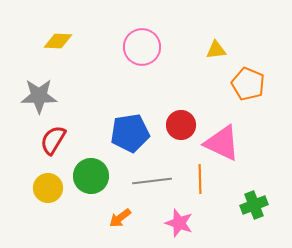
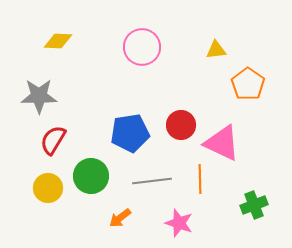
orange pentagon: rotated 12 degrees clockwise
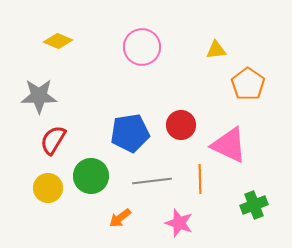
yellow diamond: rotated 20 degrees clockwise
pink triangle: moved 7 px right, 2 px down
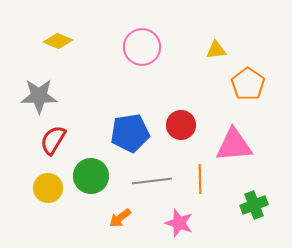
pink triangle: moved 5 px right; rotated 30 degrees counterclockwise
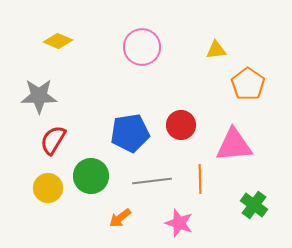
green cross: rotated 32 degrees counterclockwise
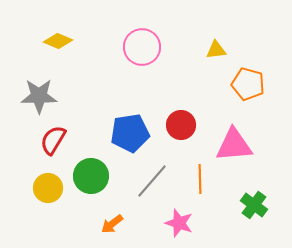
orange pentagon: rotated 20 degrees counterclockwise
gray line: rotated 42 degrees counterclockwise
orange arrow: moved 8 px left, 6 px down
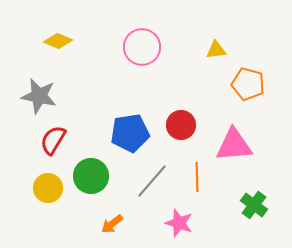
gray star: rotated 12 degrees clockwise
orange line: moved 3 px left, 2 px up
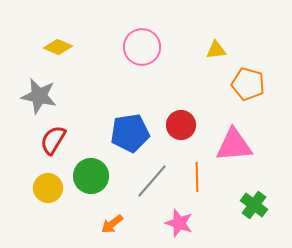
yellow diamond: moved 6 px down
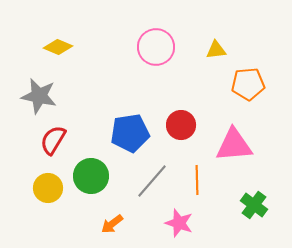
pink circle: moved 14 px right
orange pentagon: rotated 20 degrees counterclockwise
orange line: moved 3 px down
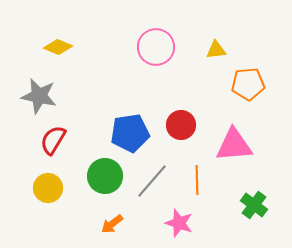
green circle: moved 14 px right
